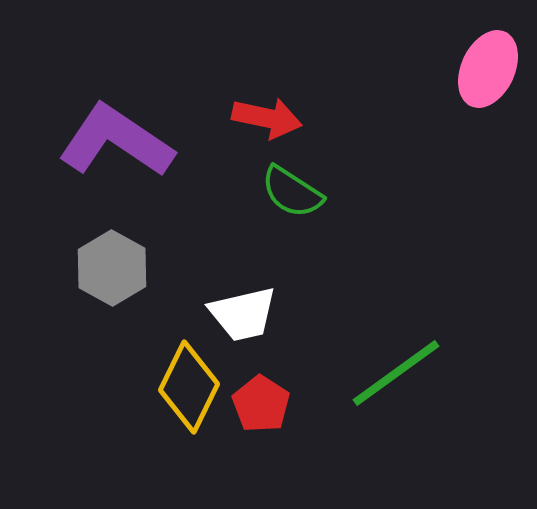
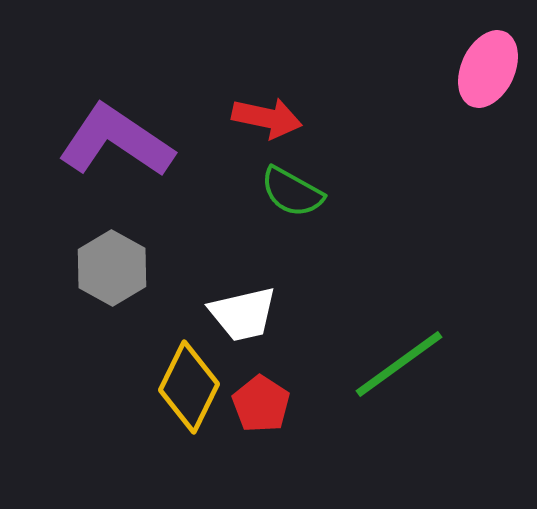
green semicircle: rotated 4 degrees counterclockwise
green line: moved 3 px right, 9 px up
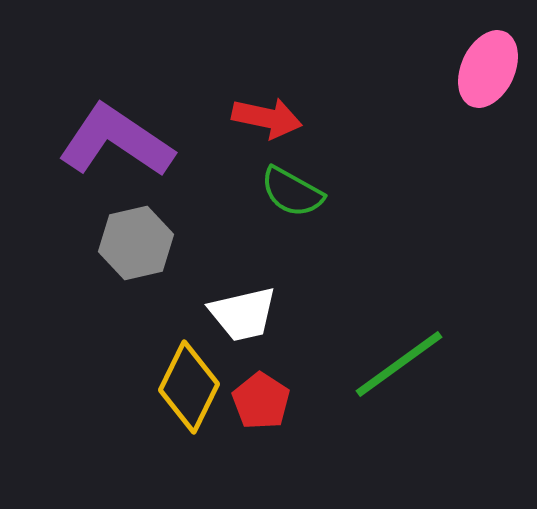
gray hexagon: moved 24 px right, 25 px up; rotated 18 degrees clockwise
red pentagon: moved 3 px up
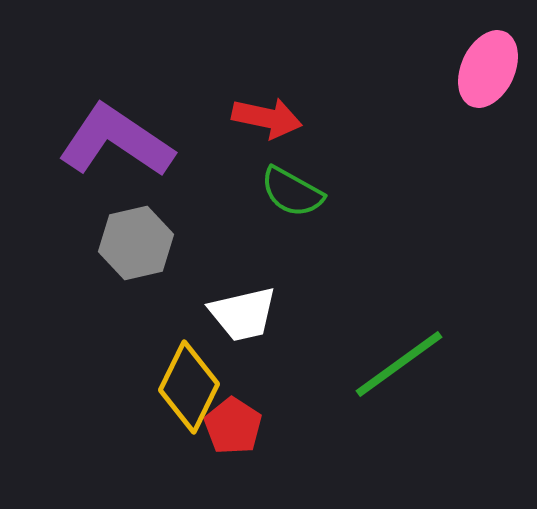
red pentagon: moved 28 px left, 25 px down
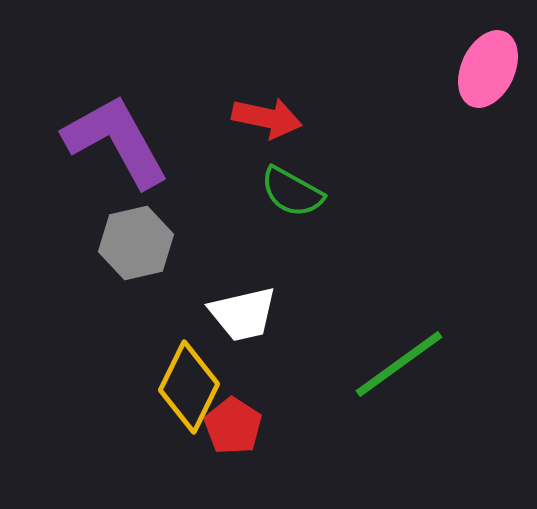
purple L-shape: rotated 27 degrees clockwise
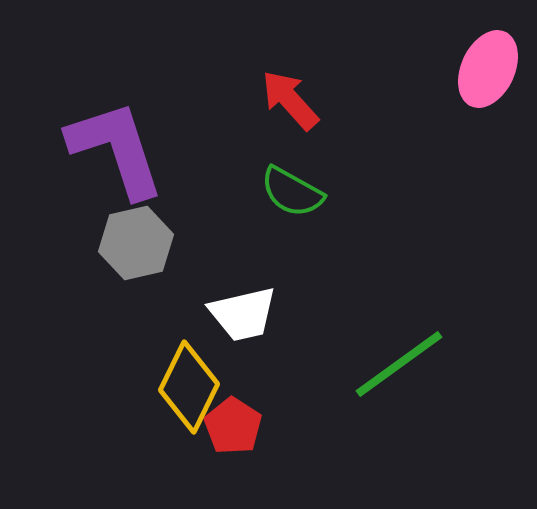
red arrow: moved 23 px right, 18 px up; rotated 144 degrees counterclockwise
purple L-shape: moved 8 px down; rotated 11 degrees clockwise
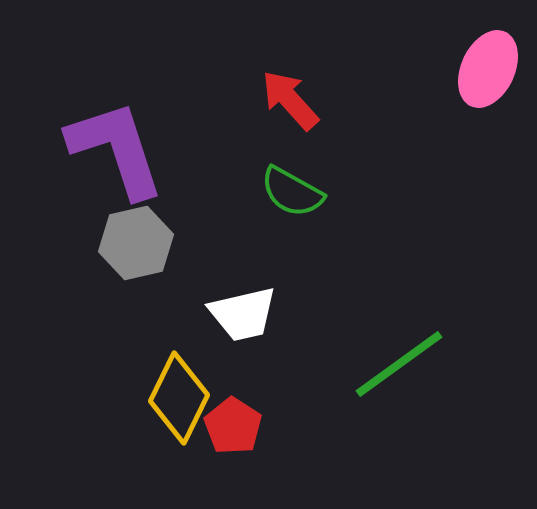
yellow diamond: moved 10 px left, 11 px down
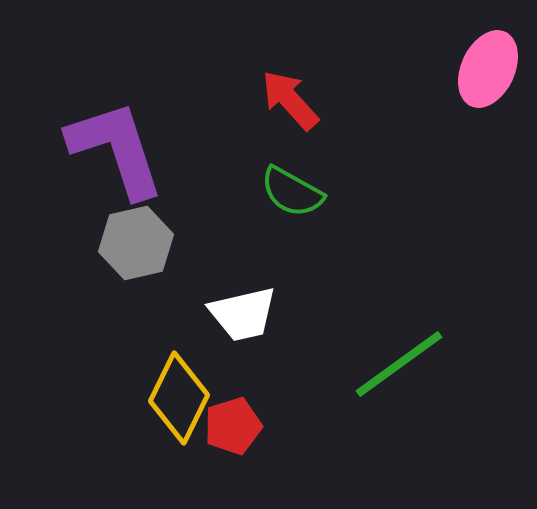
red pentagon: rotated 22 degrees clockwise
